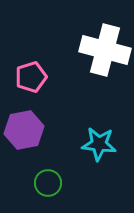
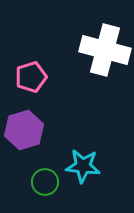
purple hexagon: rotated 6 degrees counterclockwise
cyan star: moved 16 px left, 22 px down
green circle: moved 3 px left, 1 px up
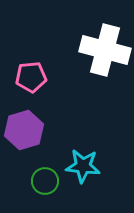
pink pentagon: rotated 12 degrees clockwise
green circle: moved 1 px up
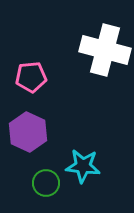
purple hexagon: moved 4 px right, 2 px down; rotated 18 degrees counterclockwise
green circle: moved 1 px right, 2 px down
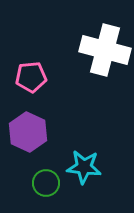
cyan star: moved 1 px right, 1 px down
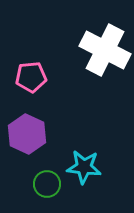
white cross: rotated 12 degrees clockwise
purple hexagon: moved 1 px left, 2 px down
green circle: moved 1 px right, 1 px down
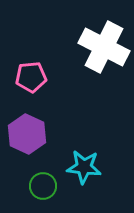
white cross: moved 1 px left, 3 px up
green circle: moved 4 px left, 2 px down
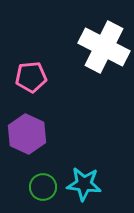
cyan star: moved 17 px down
green circle: moved 1 px down
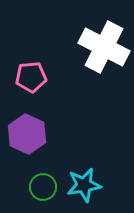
cyan star: moved 1 px down; rotated 16 degrees counterclockwise
